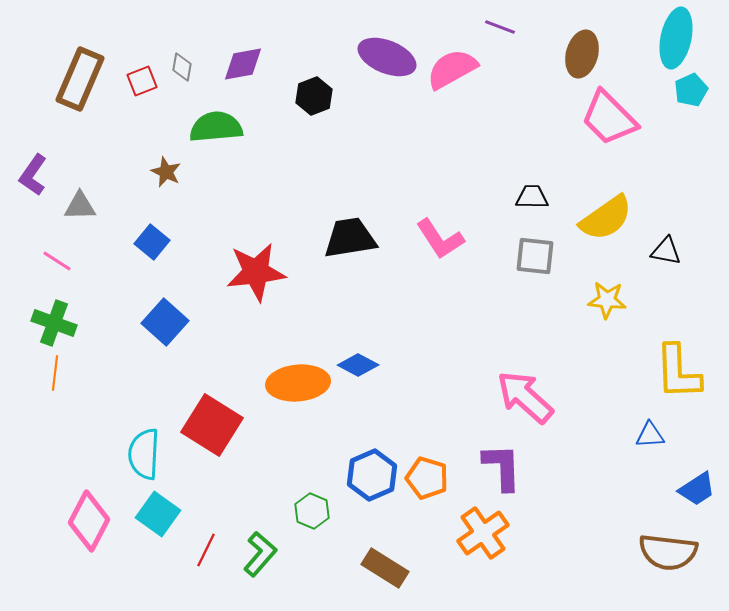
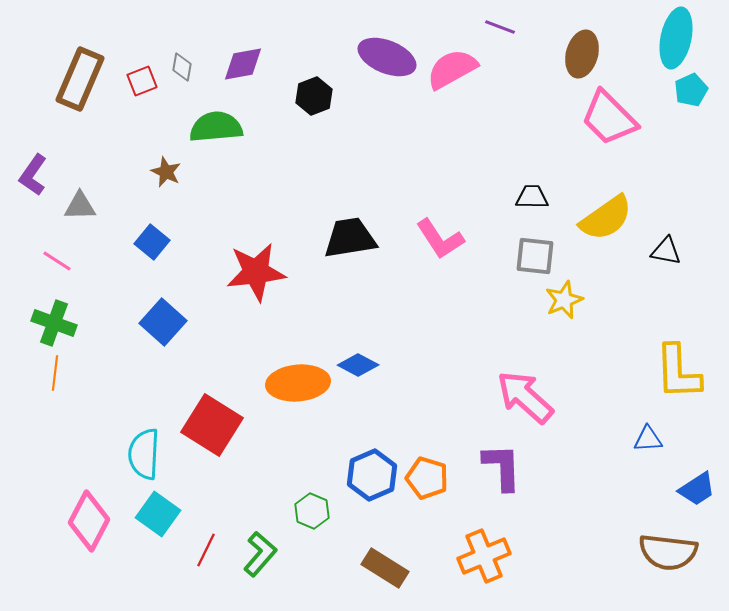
yellow star at (607, 300): moved 43 px left; rotated 27 degrees counterclockwise
blue square at (165, 322): moved 2 px left
blue triangle at (650, 435): moved 2 px left, 4 px down
orange cross at (483, 533): moved 1 px right, 23 px down; rotated 12 degrees clockwise
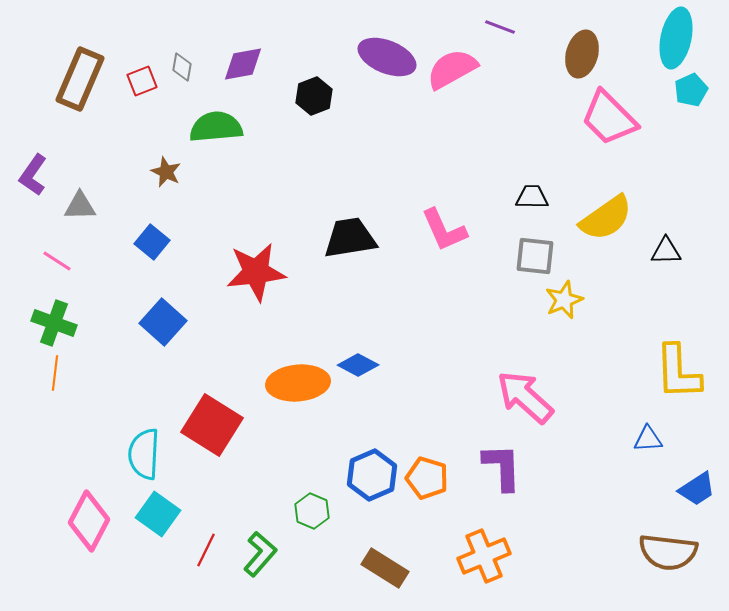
pink L-shape at (440, 239): moved 4 px right, 9 px up; rotated 9 degrees clockwise
black triangle at (666, 251): rotated 12 degrees counterclockwise
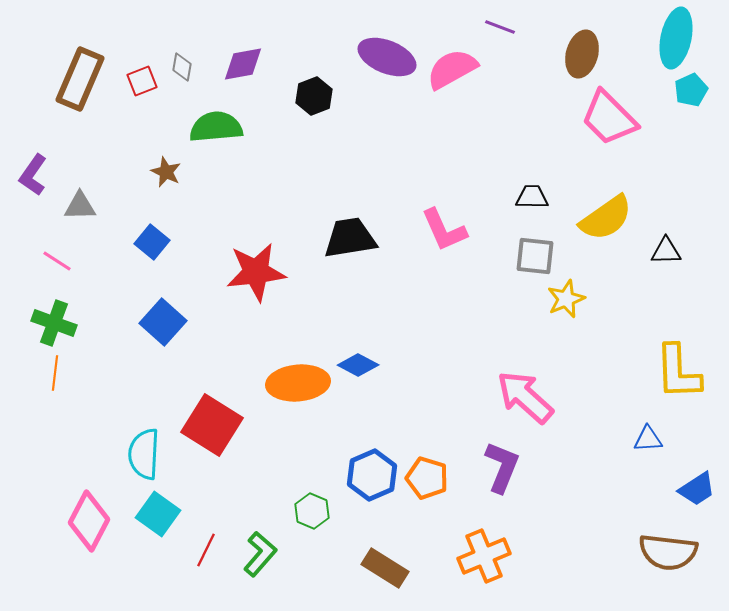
yellow star at (564, 300): moved 2 px right, 1 px up
purple L-shape at (502, 467): rotated 24 degrees clockwise
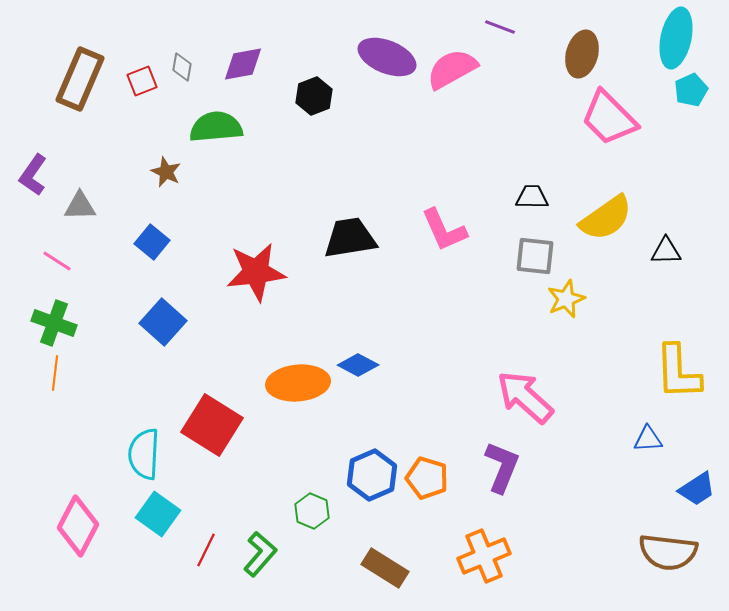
pink diamond at (89, 521): moved 11 px left, 5 px down
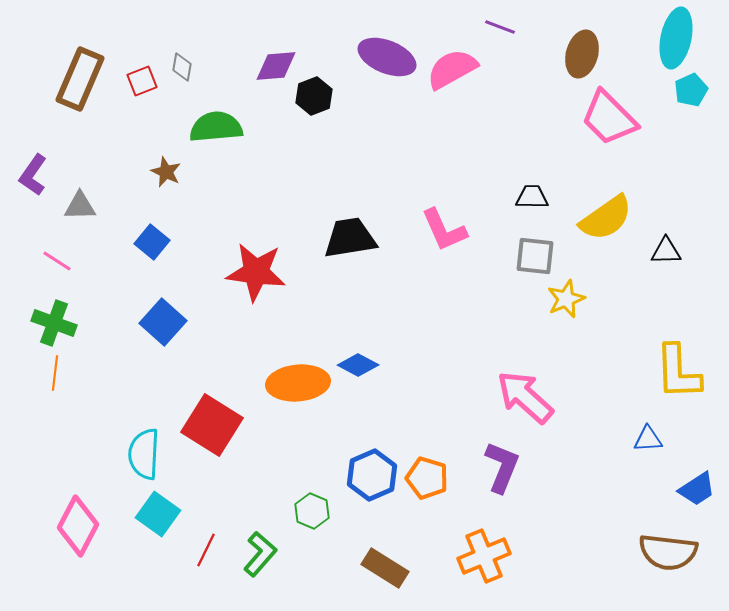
purple diamond at (243, 64): moved 33 px right, 2 px down; rotated 6 degrees clockwise
red star at (256, 272): rotated 14 degrees clockwise
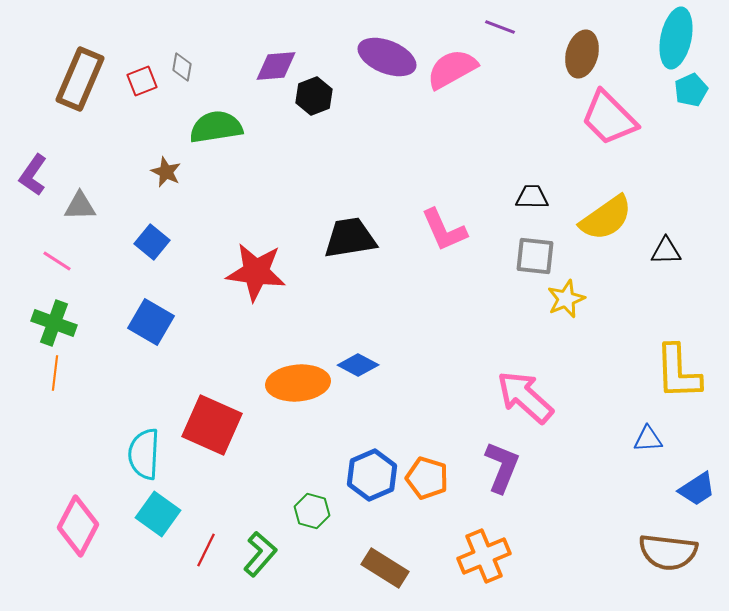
green semicircle at (216, 127): rotated 4 degrees counterclockwise
blue square at (163, 322): moved 12 px left; rotated 12 degrees counterclockwise
red square at (212, 425): rotated 8 degrees counterclockwise
green hexagon at (312, 511): rotated 8 degrees counterclockwise
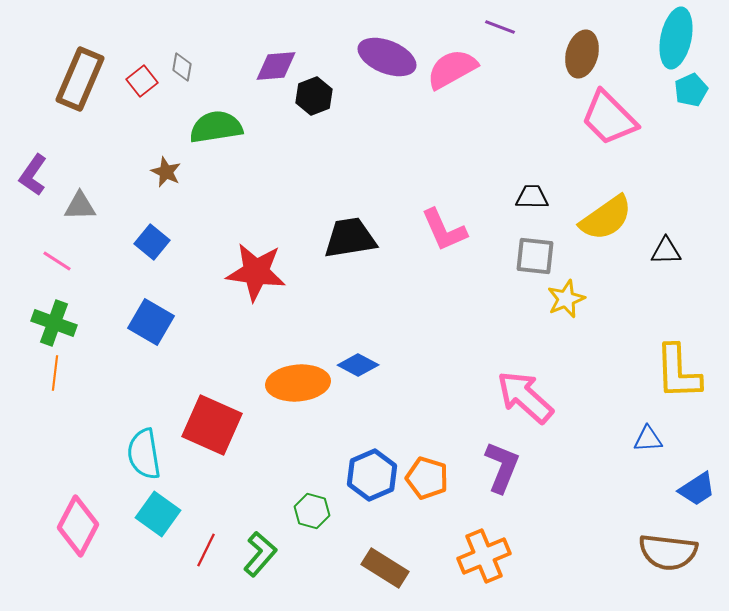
red square at (142, 81): rotated 16 degrees counterclockwise
cyan semicircle at (144, 454): rotated 12 degrees counterclockwise
